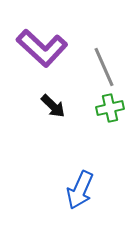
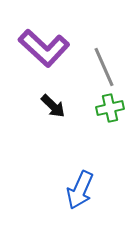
purple L-shape: moved 2 px right
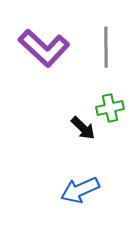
gray line: moved 2 px right, 20 px up; rotated 24 degrees clockwise
black arrow: moved 30 px right, 22 px down
blue arrow: rotated 42 degrees clockwise
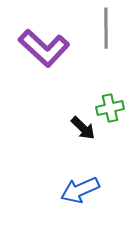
gray line: moved 19 px up
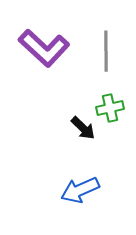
gray line: moved 23 px down
